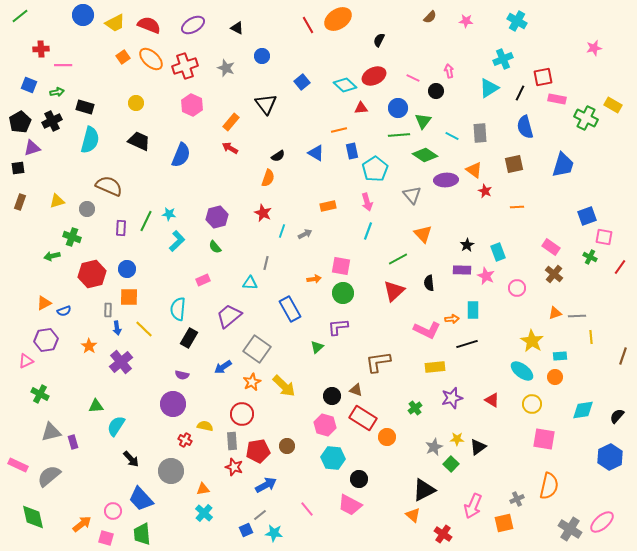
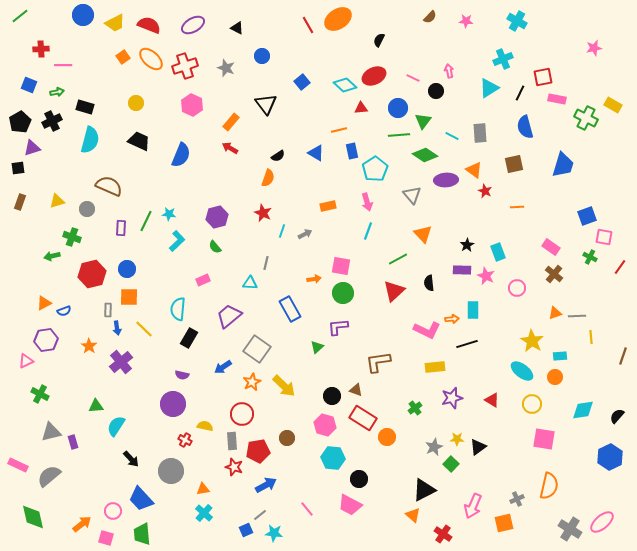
brown circle at (287, 446): moved 8 px up
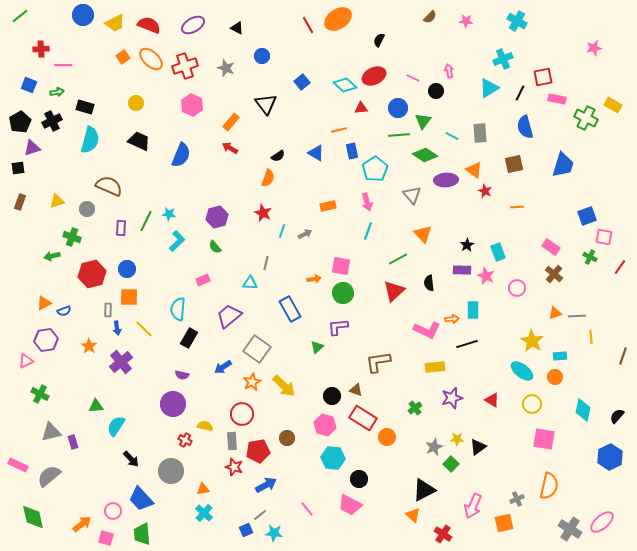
cyan diamond at (583, 410): rotated 70 degrees counterclockwise
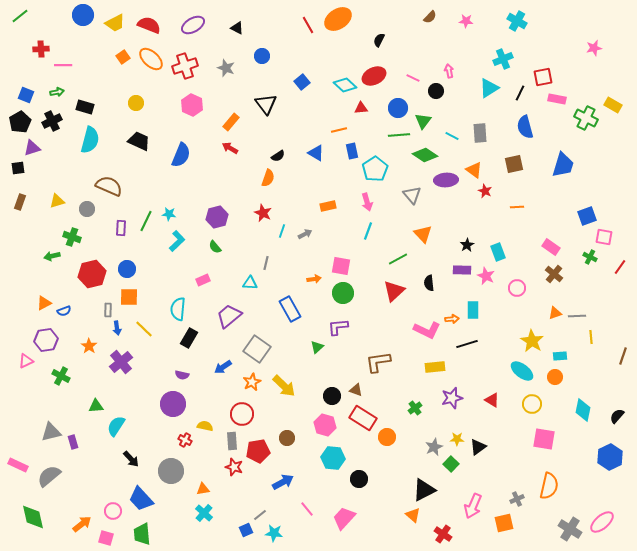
blue square at (29, 85): moved 3 px left, 10 px down
green cross at (40, 394): moved 21 px right, 18 px up
blue arrow at (266, 485): moved 17 px right, 3 px up
pink trapezoid at (350, 505): moved 6 px left, 13 px down; rotated 105 degrees clockwise
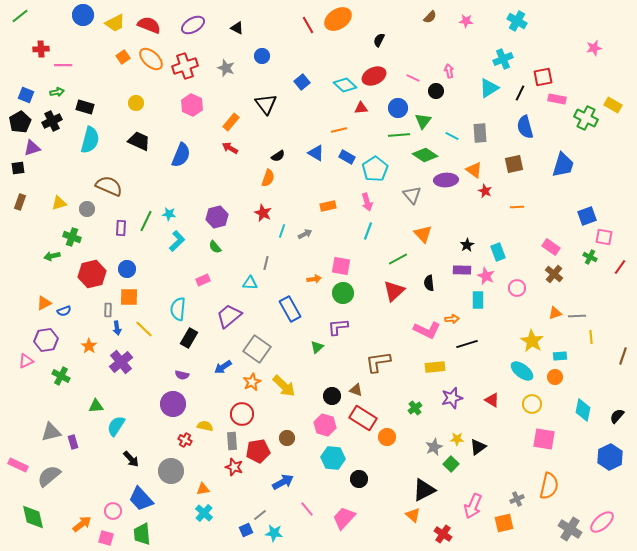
blue rectangle at (352, 151): moved 5 px left, 6 px down; rotated 49 degrees counterclockwise
yellow triangle at (57, 201): moved 2 px right, 2 px down
cyan rectangle at (473, 310): moved 5 px right, 10 px up
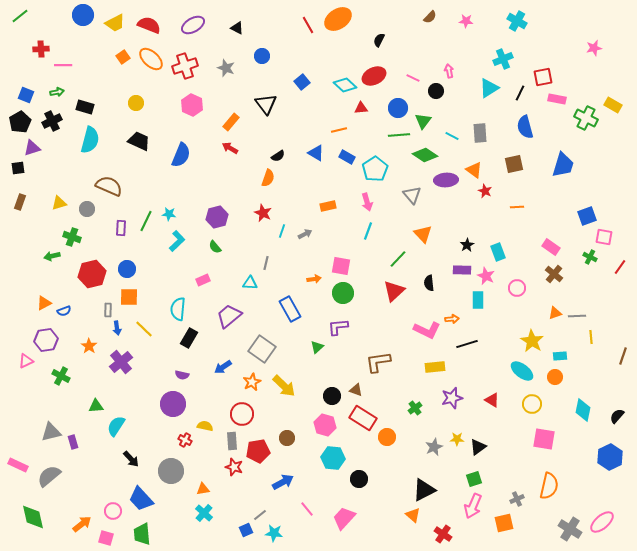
green line at (398, 259): rotated 18 degrees counterclockwise
gray square at (257, 349): moved 5 px right
green square at (451, 464): moved 23 px right, 15 px down; rotated 28 degrees clockwise
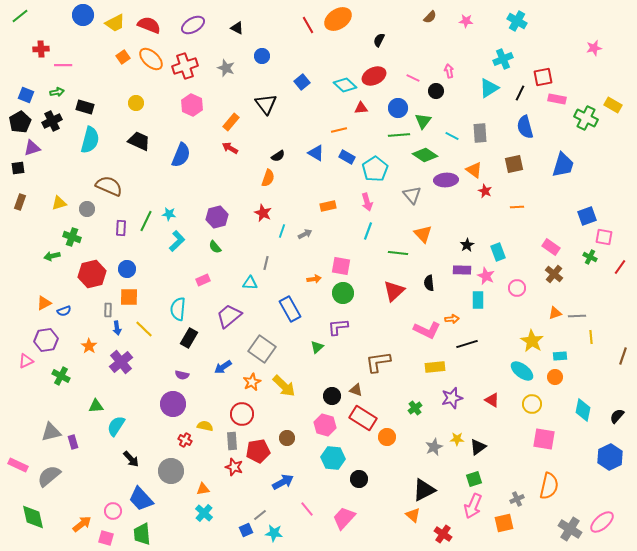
green line at (398, 259): moved 6 px up; rotated 54 degrees clockwise
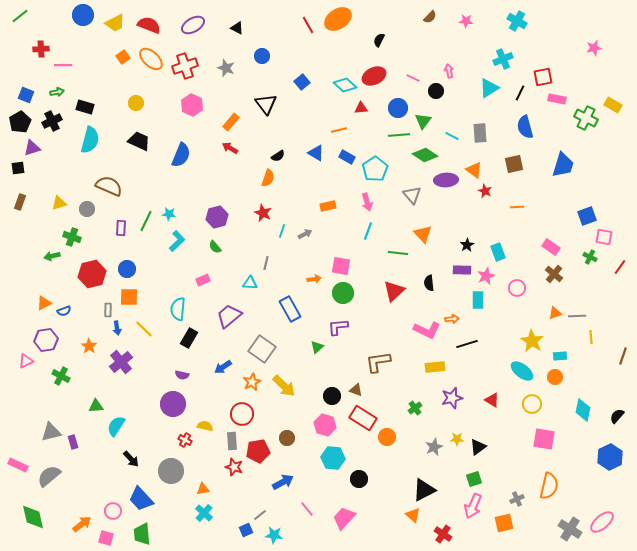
pink star at (486, 276): rotated 24 degrees clockwise
cyan star at (274, 533): moved 2 px down
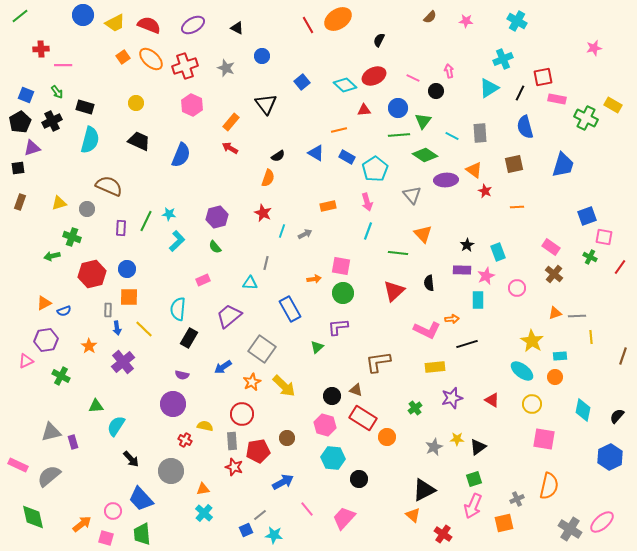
green arrow at (57, 92): rotated 64 degrees clockwise
red triangle at (361, 108): moved 3 px right, 2 px down
purple cross at (121, 362): moved 2 px right
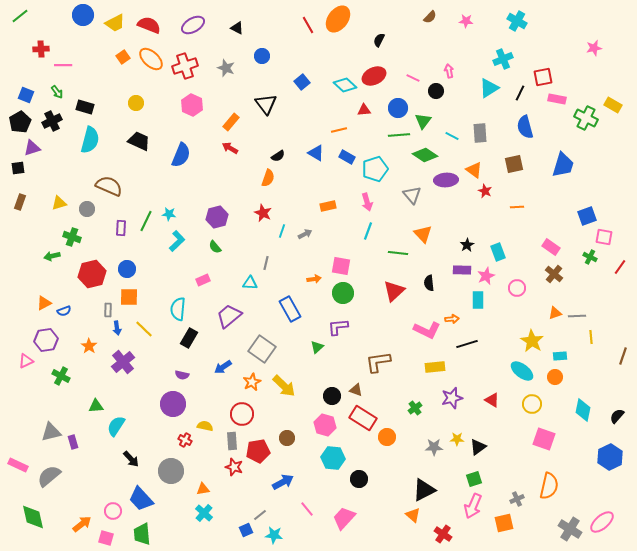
orange ellipse at (338, 19): rotated 20 degrees counterclockwise
cyan pentagon at (375, 169): rotated 15 degrees clockwise
pink square at (544, 439): rotated 10 degrees clockwise
gray star at (434, 447): rotated 24 degrees clockwise
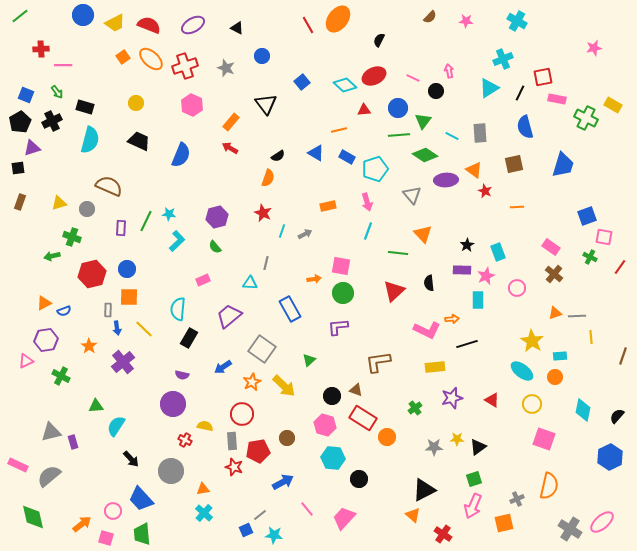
green triangle at (317, 347): moved 8 px left, 13 px down
